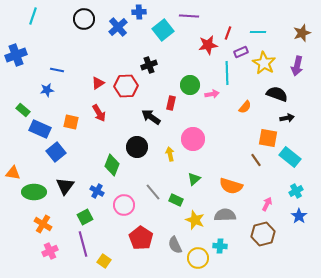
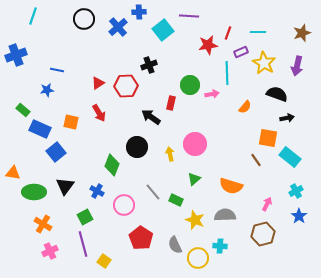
pink circle at (193, 139): moved 2 px right, 5 px down
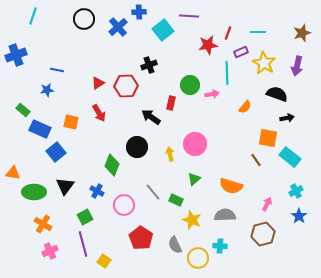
yellow star at (195, 220): moved 3 px left
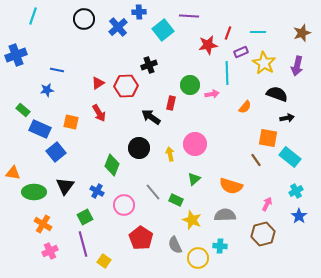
black circle at (137, 147): moved 2 px right, 1 px down
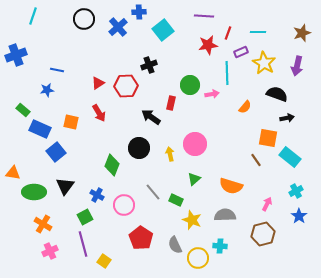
purple line at (189, 16): moved 15 px right
blue cross at (97, 191): moved 4 px down
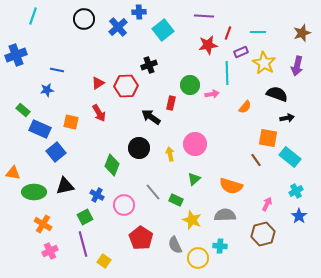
black triangle at (65, 186): rotated 42 degrees clockwise
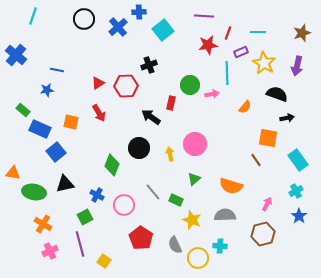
blue cross at (16, 55): rotated 30 degrees counterclockwise
cyan rectangle at (290, 157): moved 8 px right, 3 px down; rotated 15 degrees clockwise
black triangle at (65, 186): moved 2 px up
green ellipse at (34, 192): rotated 10 degrees clockwise
purple line at (83, 244): moved 3 px left
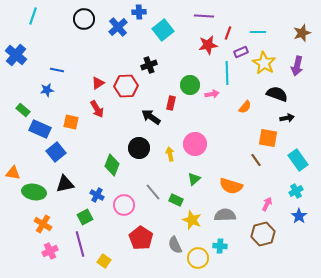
red arrow at (99, 113): moved 2 px left, 4 px up
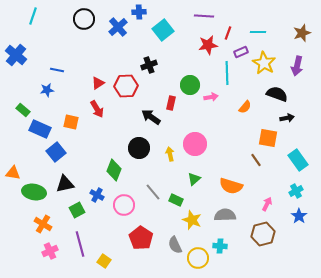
pink arrow at (212, 94): moved 1 px left, 3 px down
green diamond at (112, 165): moved 2 px right, 5 px down
green square at (85, 217): moved 8 px left, 7 px up
